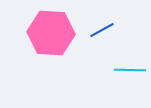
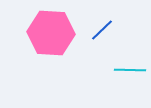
blue line: rotated 15 degrees counterclockwise
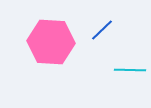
pink hexagon: moved 9 px down
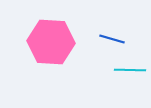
blue line: moved 10 px right, 9 px down; rotated 60 degrees clockwise
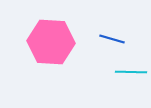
cyan line: moved 1 px right, 2 px down
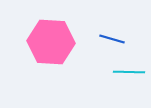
cyan line: moved 2 px left
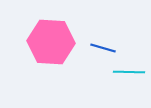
blue line: moved 9 px left, 9 px down
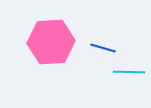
pink hexagon: rotated 6 degrees counterclockwise
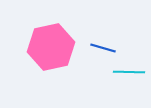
pink hexagon: moved 5 px down; rotated 9 degrees counterclockwise
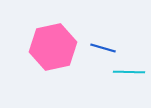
pink hexagon: moved 2 px right
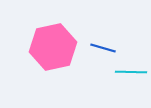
cyan line: moved 2 px right
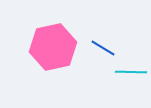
blue line: rotated 15 degrees clockwise
